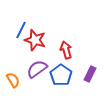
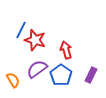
purple rectangle: moved 1 px right, 1 px down
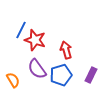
purple semicircle: rotated 90 degrees counterclockwise
blue pentagon: rotated 20 degrees clockwise
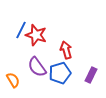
red star: moved 1 px right, 5 px up
purple semicircle: moved 2 px up
blue pentagon: moved 1 px left, 2 px up
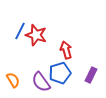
blue line: moved 1 px left, 1 px down
purple semicircle: moved 4 px right, 15 px down
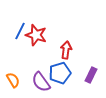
red arrow: rotated 24 degrees clockwise
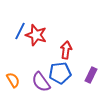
blue pentagon: rotated 10 degrees clockwise
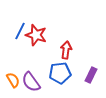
purple semicircle: moved 10 px left
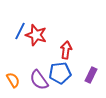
purple semicircle: moved 8 px right, 2 px up
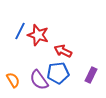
red star: moved 2 px right
red arrow: moved 3 px left, 1 px down; rotated 72 degrees counterclockwise
blue pentagon: moved 2 px left
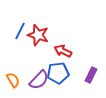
purple semicircle: rotated 100 degrees counterclockwise
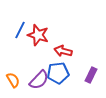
blue line: moved 1 px up
red arrow: rotated 12 degrees counterclockwise
